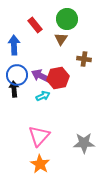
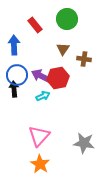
brown triangle: moved 2 px right, 10 px down
gray star: rotated 10 degrees clockwise
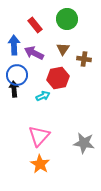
purple arrow: moved 7 px left, 23 px up
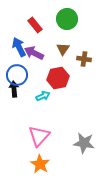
blue arrow: moved 5 px right, 2 px down; rotated 24 degrees counterclockwise
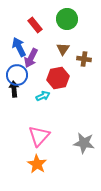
purple arrow: moved 3 px left, 5 px down; rotated 90 degrees counterclockwise
orange star: moved 3 px left
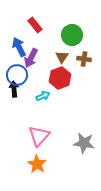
green circle: moved 5 px right, 16 px down
brown triangle: moved 1 px left, 8 px down
red hexagon: moved 2 px right; rotated 10 degrees counterclockwise
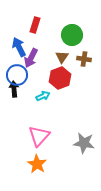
red rectangle: rotated 56 degrees clockwise
